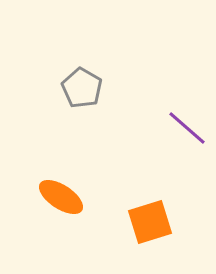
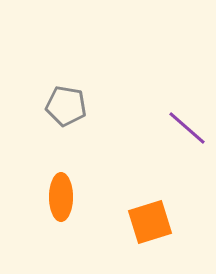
gray pentagon: moved 16 px left, 18 px down; rotated 21 degrees counterclockwise
orange ellipse: rotated 57 degrees clockwise
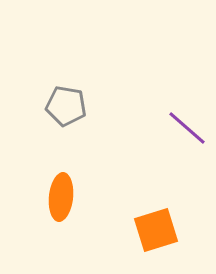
orange ellipse: rotated 6 degrees clockwise
orange square: moved 6 px right, 8 px down
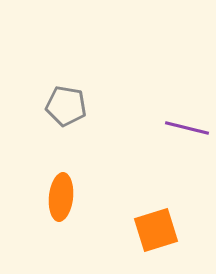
purple line: rotated 27 degrees counterclockwise
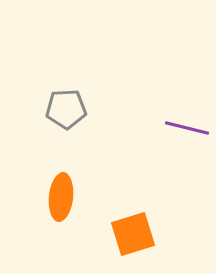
gray pentagon: moved 3 px down; rotated 12 degrees counterclockwise
orange square: moved 23 px left, 4 px down
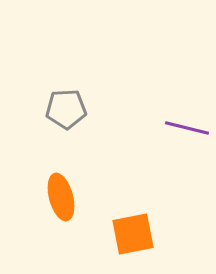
orange ellipse: rotated 21 degrees counterclockwise
orange square: rotated 6 degrees clockwise
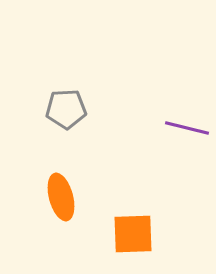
orange square: rotated 9 degrees clockwise
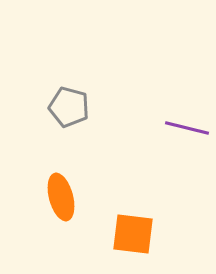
gray pentagon: moved 3 px right, 2 px up; rotated 18 degrees clockwise
orange square: rotated 9 degrees clockwise
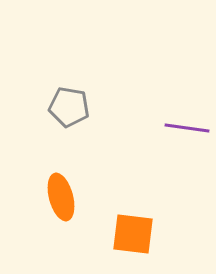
gray pentagon: rotated 6 degrees counterclockwise
purple line: rotated 6 degrees counterclockwise
